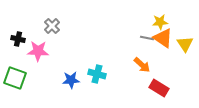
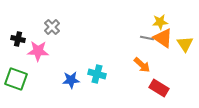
gray cross: moved 1 px down
green square: moved 1 px right, 1 px down
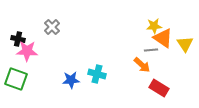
yellow star: moved 6 px left, 4 px down
gray line: moved 4 px right, 12 px down; rotated 16 degrees counterclockwise
pink star: moved 11 px left
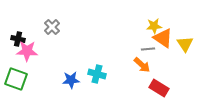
gray line: moved 3 px left, 1 px up
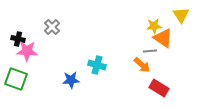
yellow triangle: moved 4 px left, 29 px up
gray line: moved 2 px right, 2 px down
cyan cross: moved 9 px up
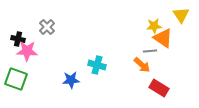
gray cross: moved 5 px left
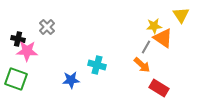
gray line: moved 4 px left, 4 px up; rotated 56 degrees counterclockwise
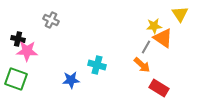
yellow triangle: moved 1 px left, 1 px up
gray cross: moved 4 px right, 7 px up; rotated 21 degrees counterclockwise
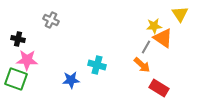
pink star: moved 9 px down
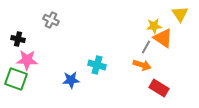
orange arrow: rotated 24 degrees counterclockwise
